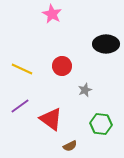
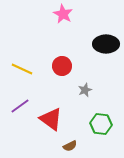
pink star: moved 11 px right
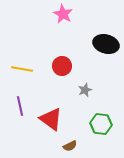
black ellipse: rotated 15 degrees clockwise
yellow line: rotated 15 degrees counterclockwise
purple line: rotated 66 degrees counterclockwise
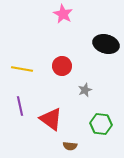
brown semicircle: rotated 32 degrees clockwise
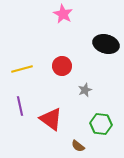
yellow line: rotated 25 degrees counterclockwise
brown semicircle: moved 8 px right; rotated 32 degrees clockwise
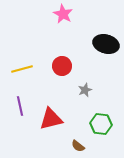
red triangle: rotated 50 degrees counterclockwise
